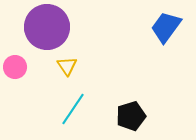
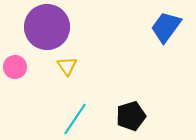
cyan line: moved 2 px right, 10 px down
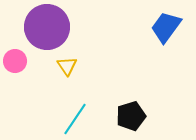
pink circle: moved 6 px up
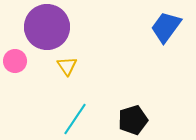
black pentagon: moved 2 px right, 4 px down
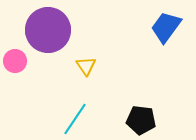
purple circle: moved 1 px right, 3 px down
yellow triangle: moved 19 px right
black pentagon: moved 8 px right; rotated 24 degrees clockwise
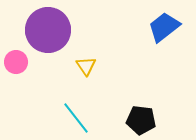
blue trapezoid: moved 2 px left; rotated 16 degrees clockwise
pink circle: moved 1 px right, 1 px down
cyan line: moved 1 px right, 1 px up; rotated 72 degrees counterclockwise
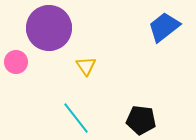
purple circle: moved 1 px right, 2 px up
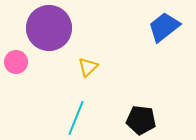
yellow triangle: moved 2 px right, 1 px down; rotated 20 degrees clockwise
cyan line: rotated 60 degrees clockwise
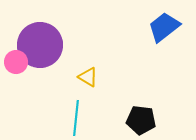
purple circle: moved 9 px left, 17 px down
yellow triangle: moved 10 px down; rotated 45 degrees counterclockwise
cyan line: rotated 16 degrees counterclockwise
